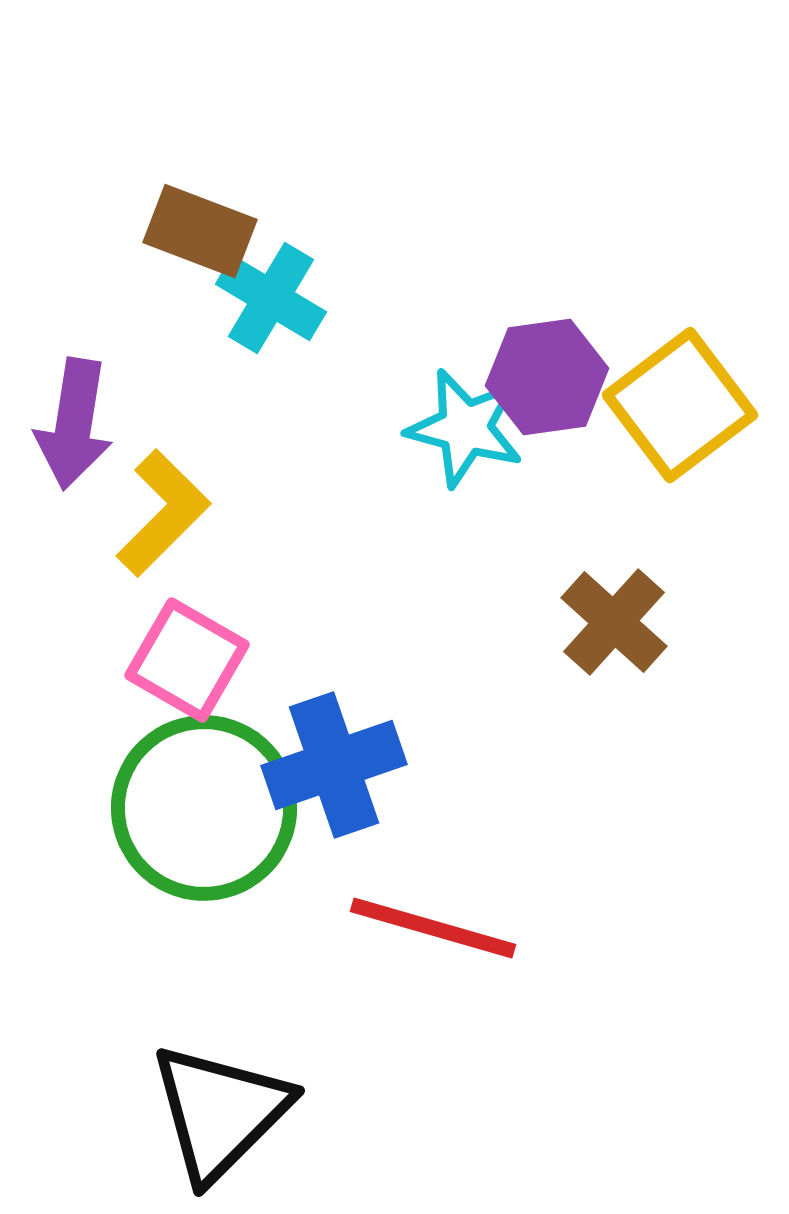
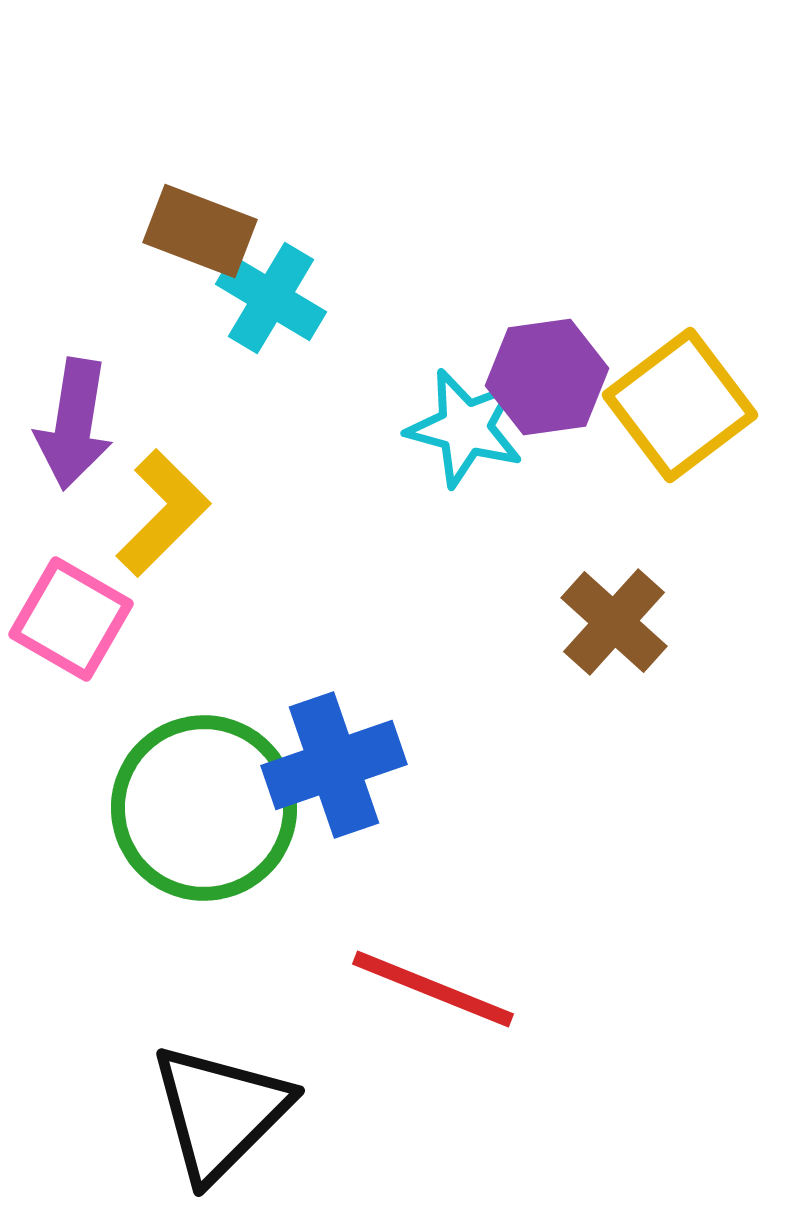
pink square: moved 116 px left, 41 px up
red line: moved 61 px down; rotated 6 degrees clockwise
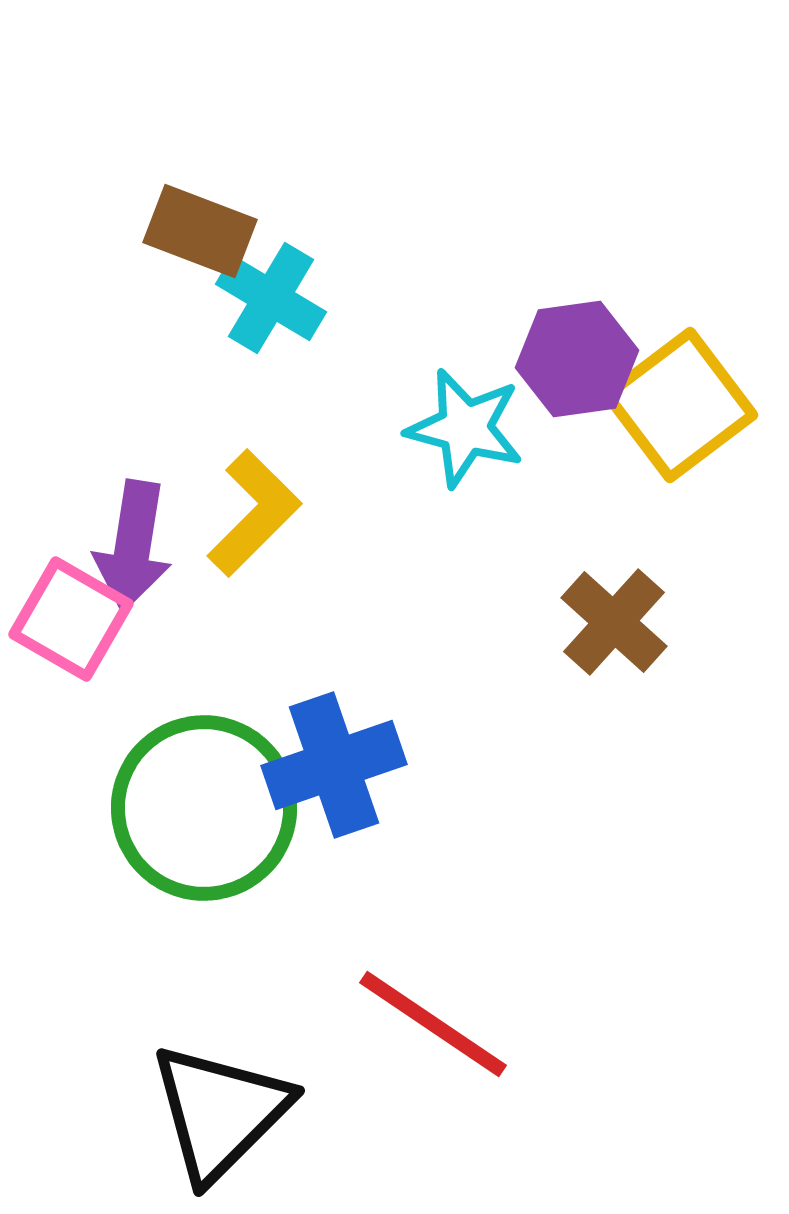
purple hexagon: moved 30 px right, 18 px up
purple arrow: moved 59 px right, 122 px down
yellow L-shape: moved 91 px right
red line: moved 35 px down; rotated 12 degrees clockwise
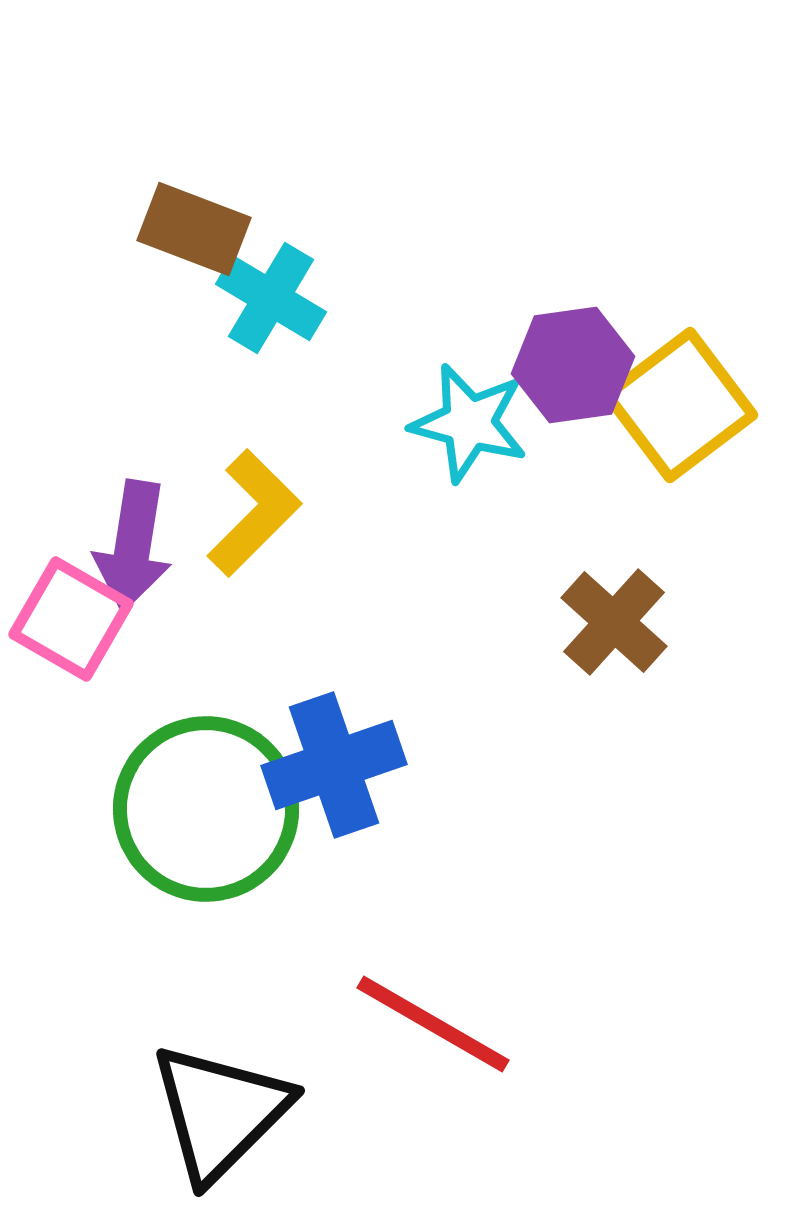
brown rectangle: moved 6 px left, 2 px up
purple hexagon: moved 4 px left, 6 px down
cyan star: moved 4 px right, 5 px up
green circle: moved 2 px right, 1 px down
red line: rotated 4 degrees counterclockwise
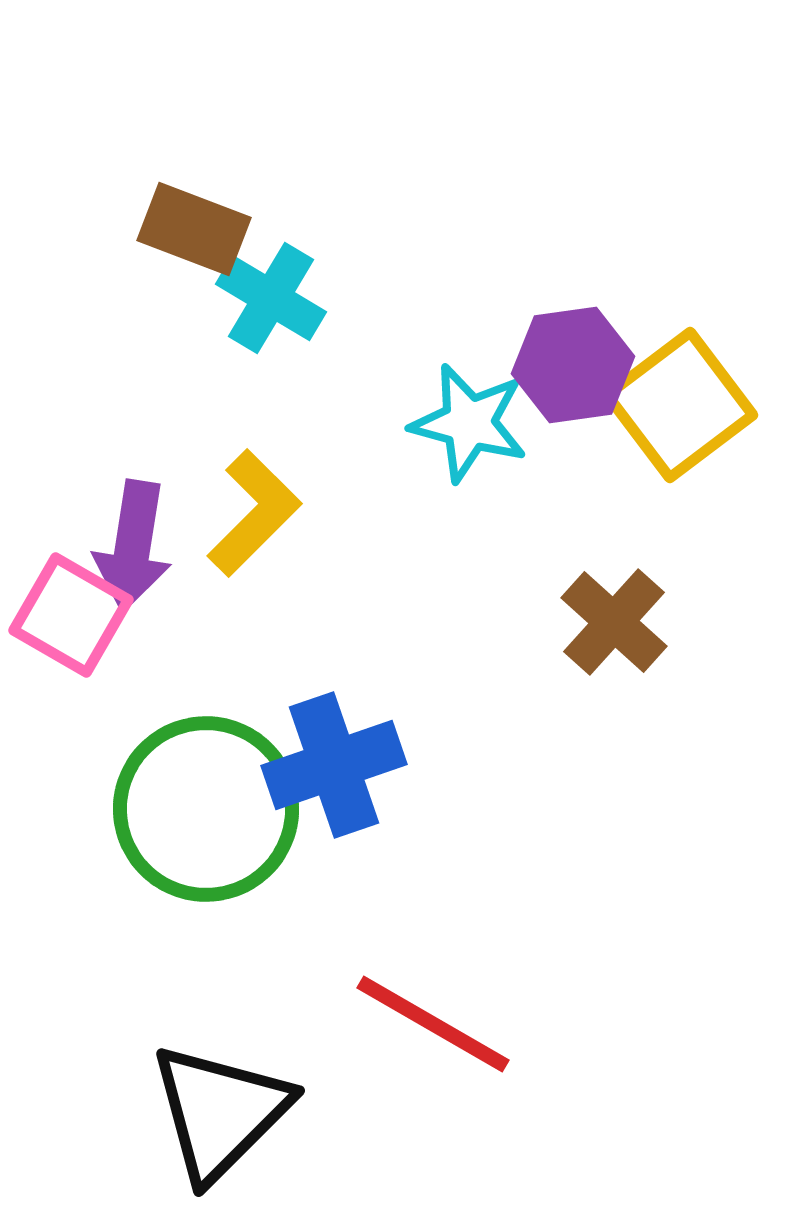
pink square: moved 4 px up
